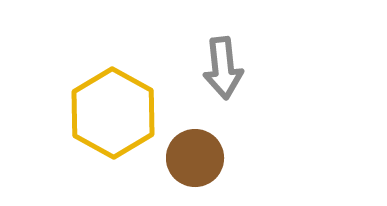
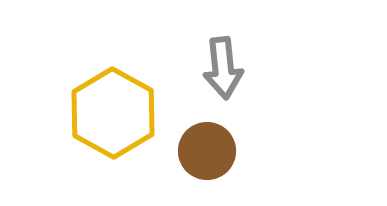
brown circle: moved 12 px right, 7 px up
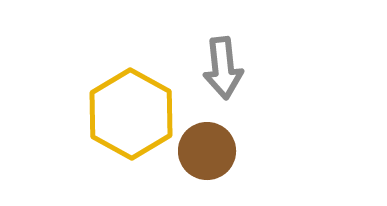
yellow hexagon: moved 18 px right, 1 px down
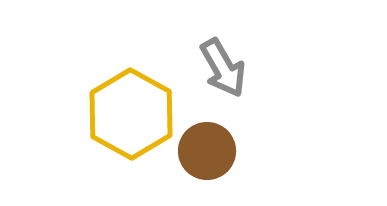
gray arrow: rotated 24 degrees counterclockwise
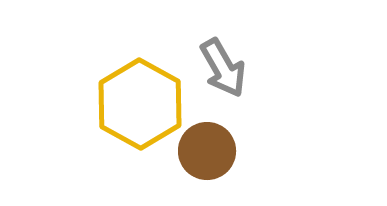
yellow hexagon: moved 9 px right, 10 px up
